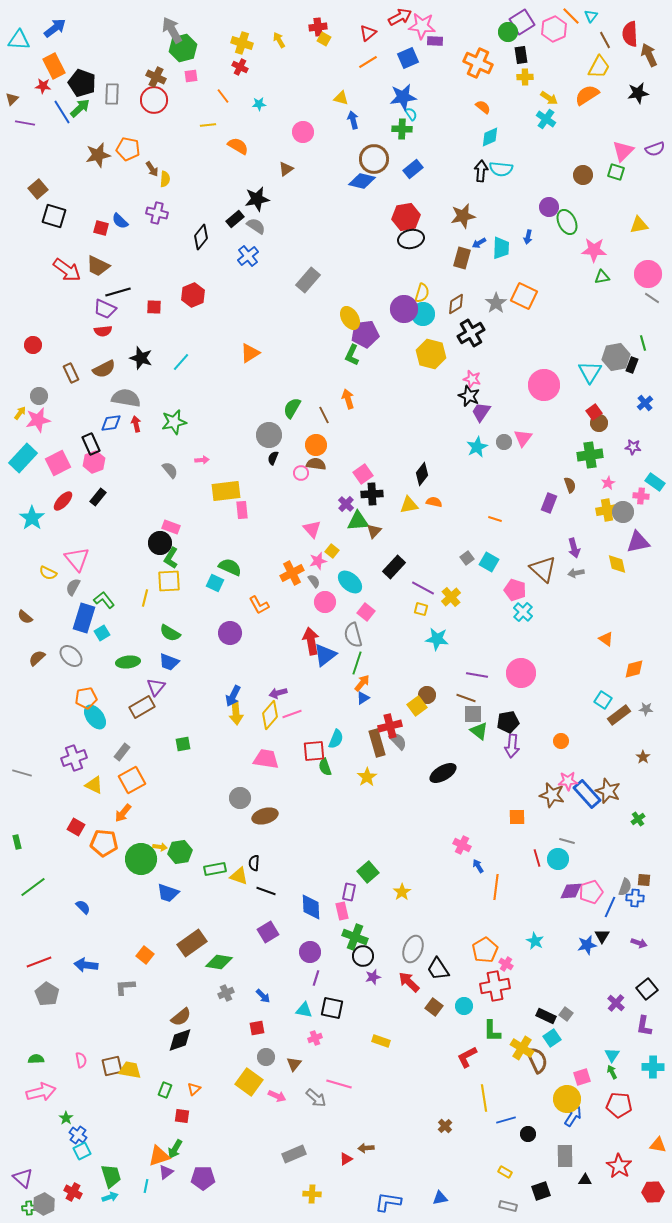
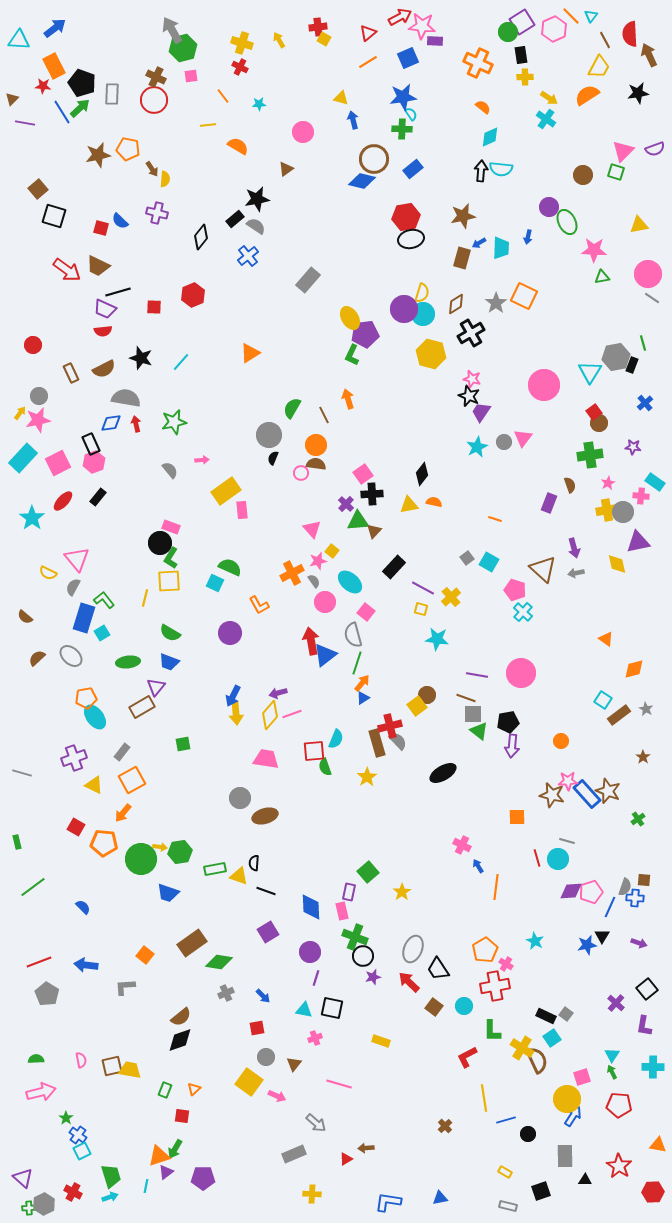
yellow rectangle at (226, 491): rotated 28 degrees counterclockwise
gray star at (646, 709): rotated 24 degrees clockwise
gray arrow at (316, 1098): moved 25 px down
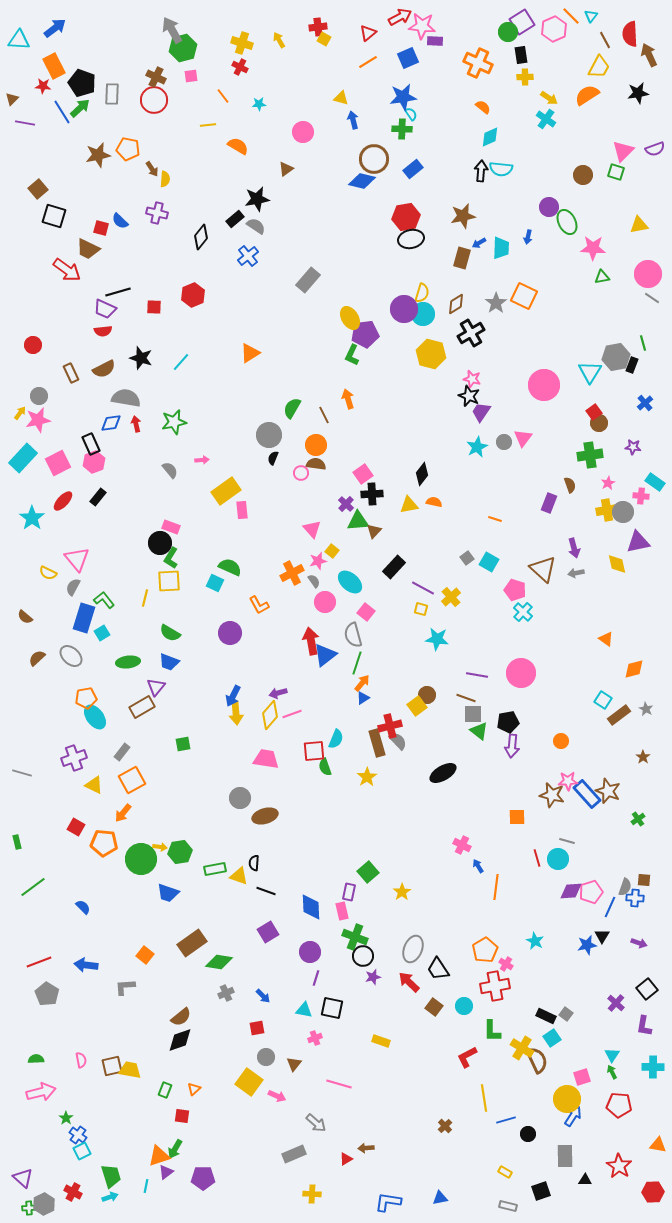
pink star at (594, 250): moved 1 px left, 2 px up
brown trapezoid at (98, 266): moved 10 px left, 17 px up
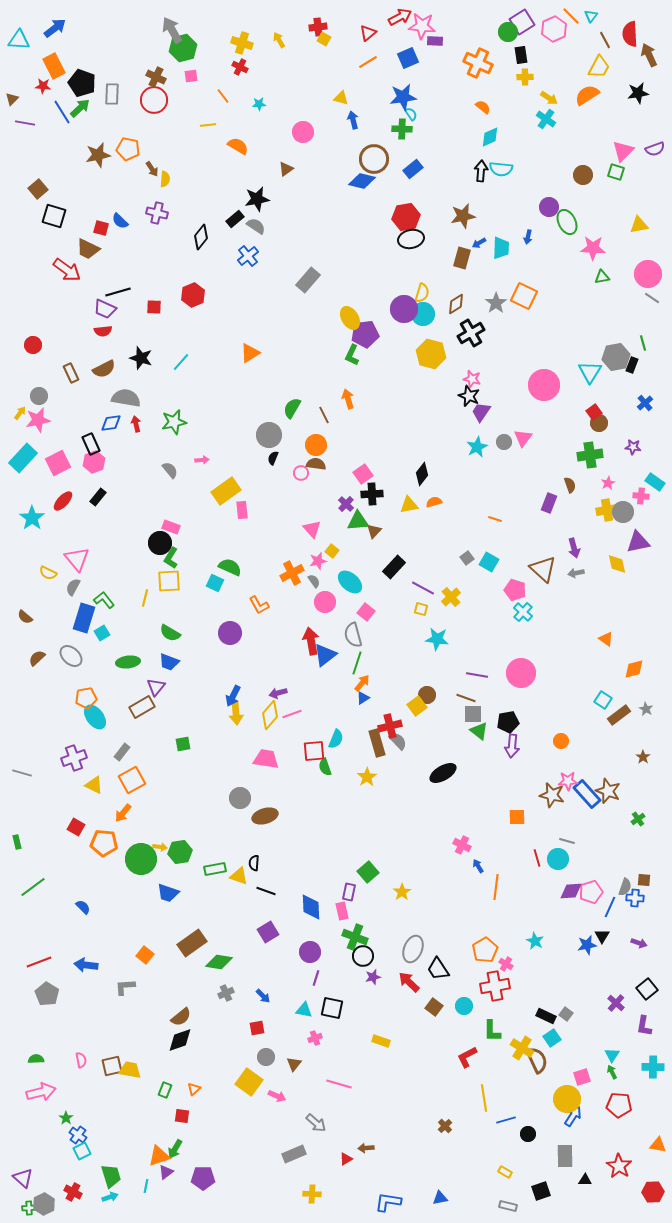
orange semicircle at (434, 502): rotated 28 degrees counterclockwise
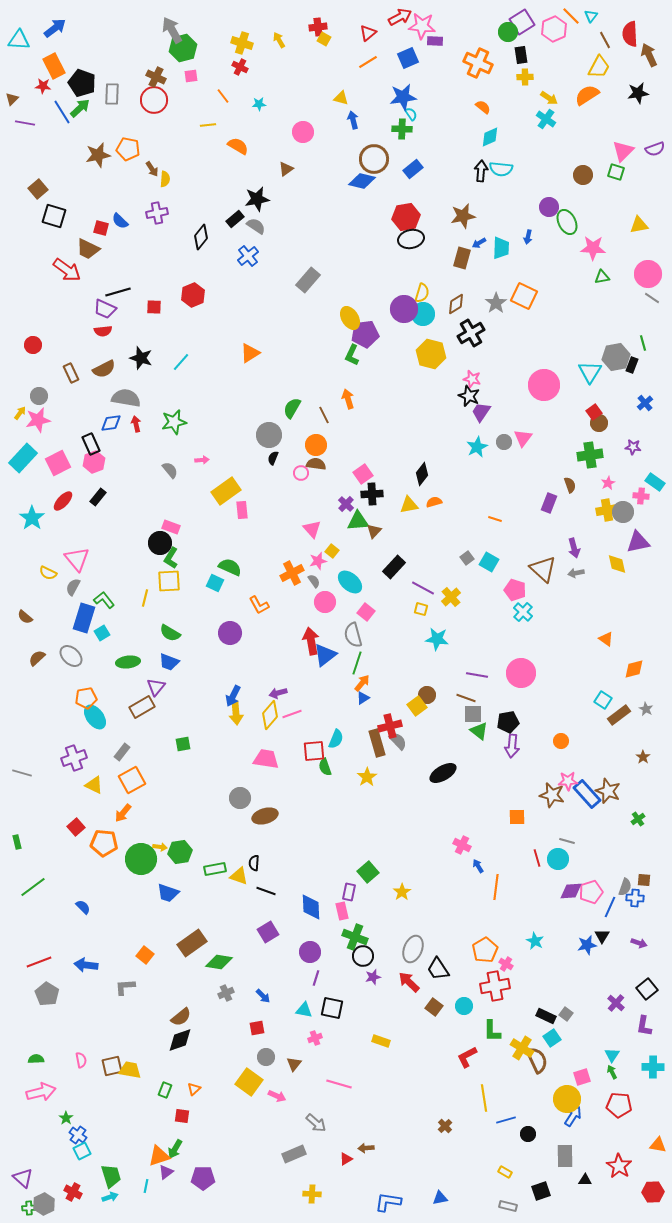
purple cross at (157, 213): rotated 25 degrees counterclockwise
red square at (76, 827): rotated 18 degrees clockwise
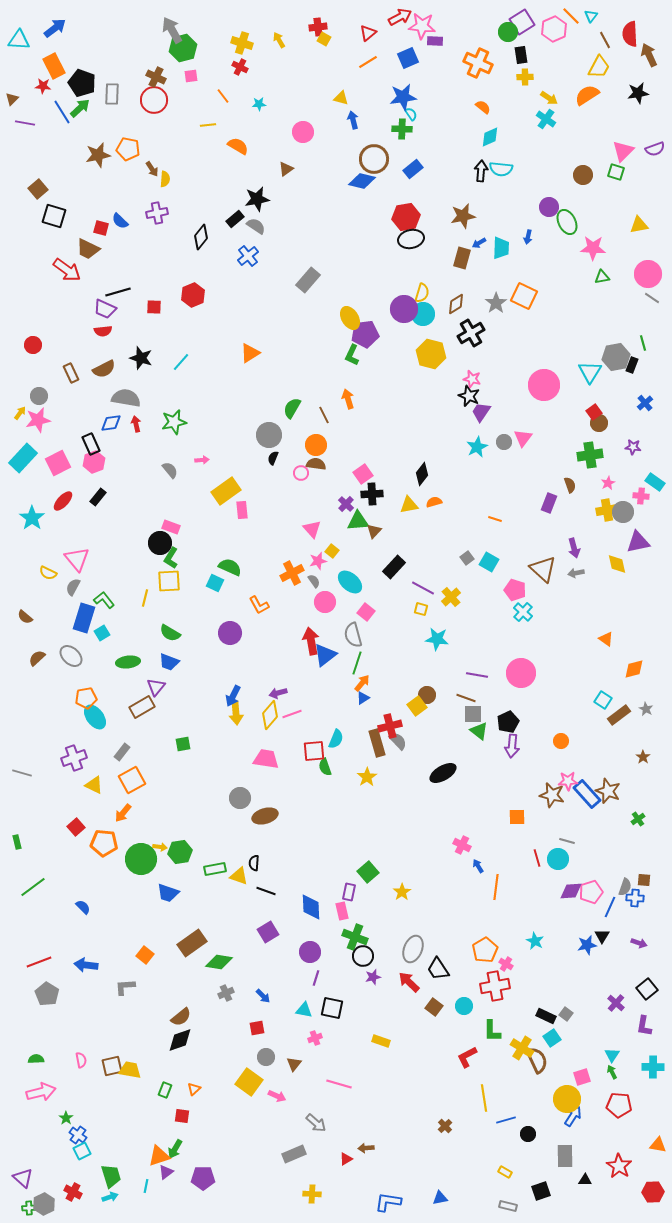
black pentagon at (508, 722): rotated 15 degrees counterclockwise
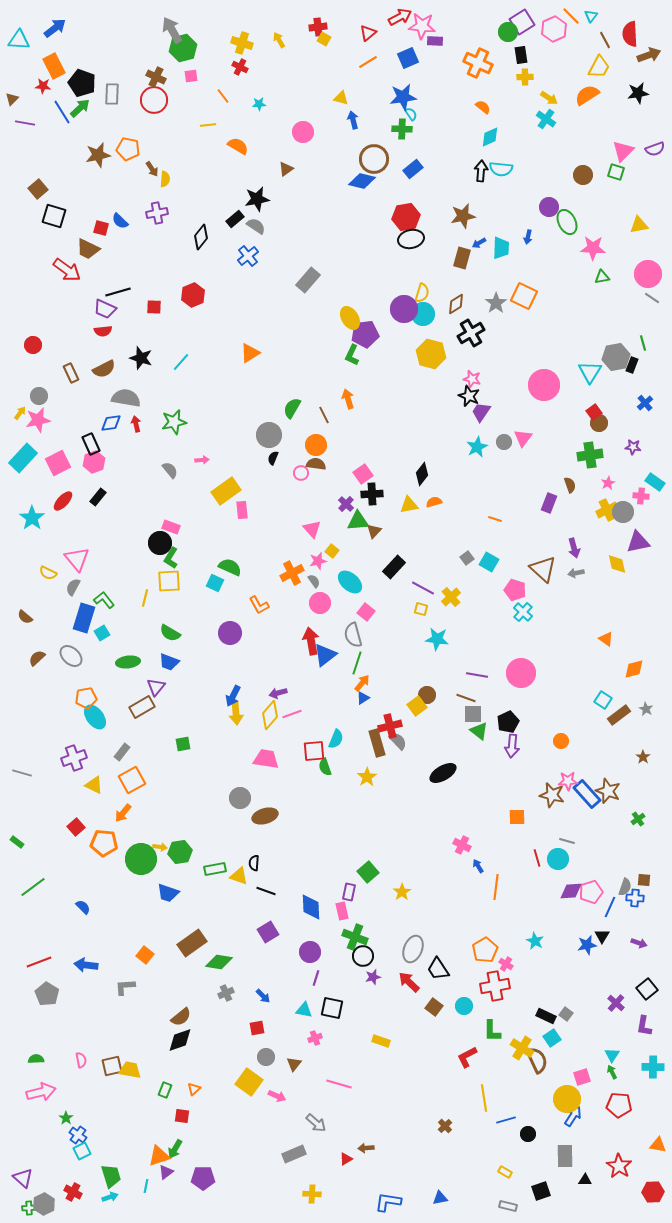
brown arrow at (649, 55): rotated 95 degrees clockwise
yellow cross at (607, 510): rotated 15 degrees counterclockwise
pink circle at (325, 602): moved 5 px left, 1 px down
green rectangle at (17, 842): rotated 40 degrees counterclockwise
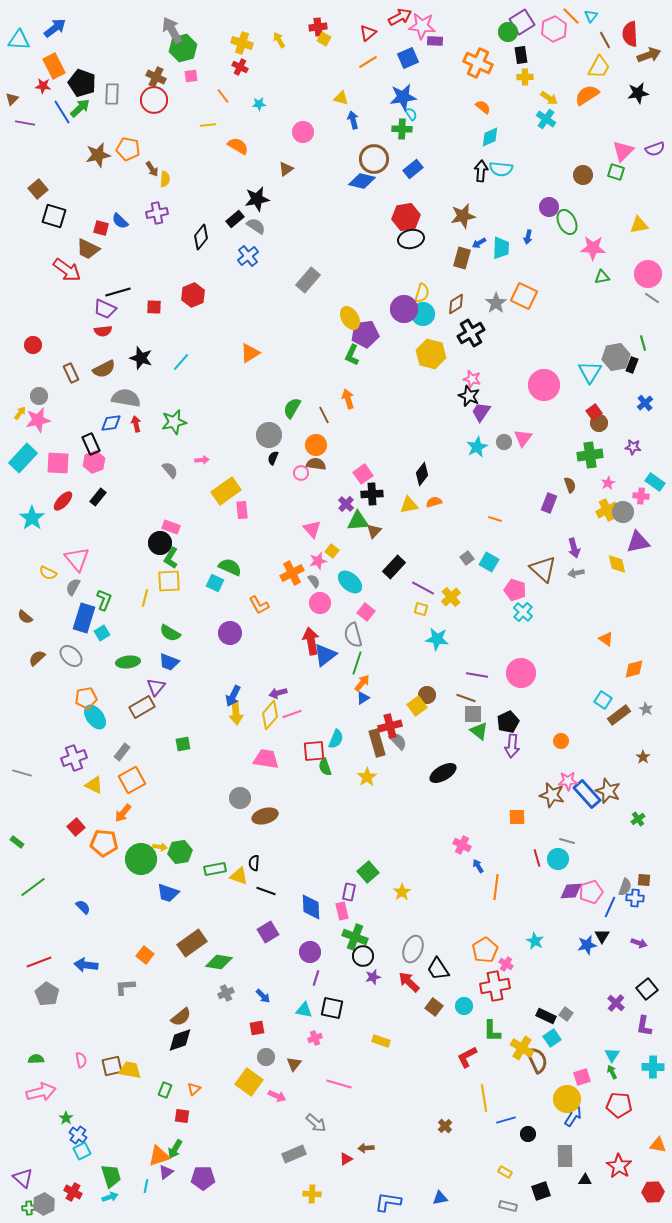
pink square at (58, 463): rotated 30 degrees clockwise
green L-shape at (104, 600): rotated 60 degrees clockwise
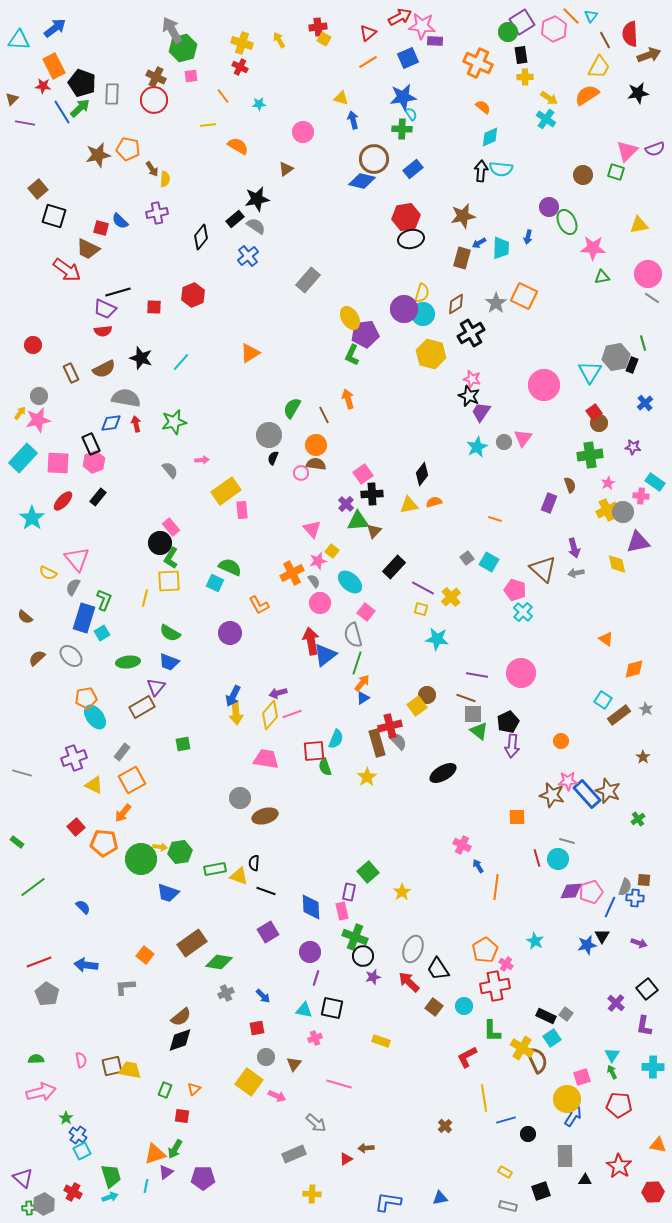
pink triangle at (623, 151): moved 4 px right
pink rectangle at (171, 527): rotated 30 degrees clockwise
orange triangle at (159, 1156): moved 4 px left, 2 px up
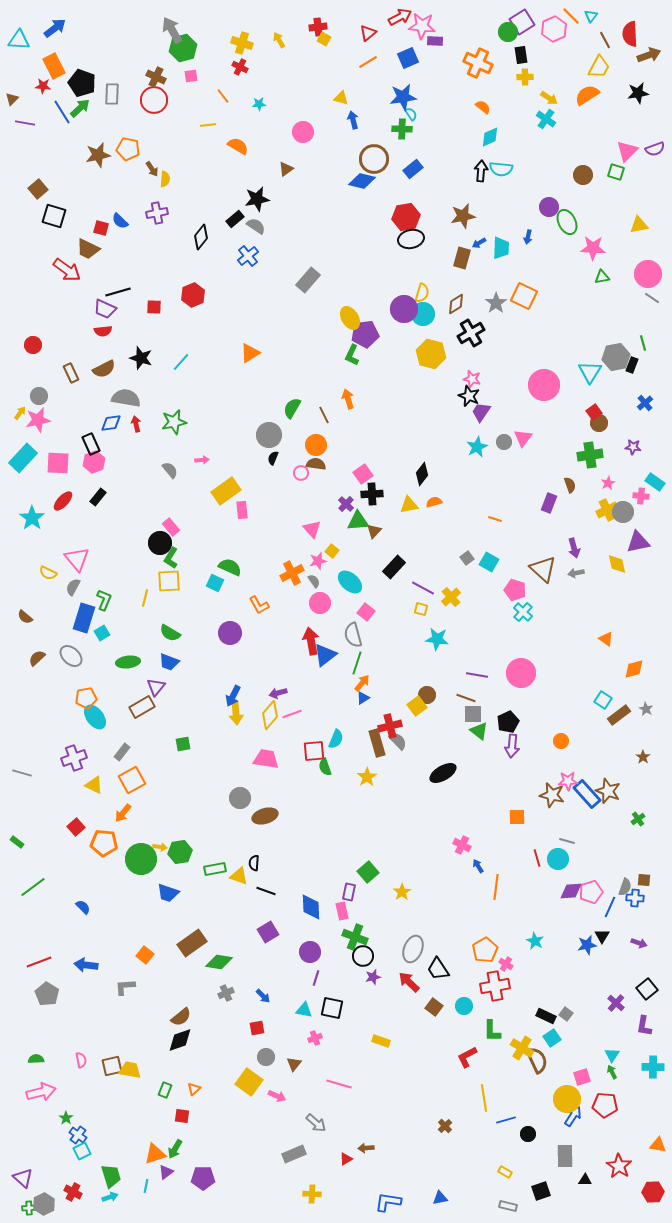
red pentagon at (619, 1105): moved 14 px left
